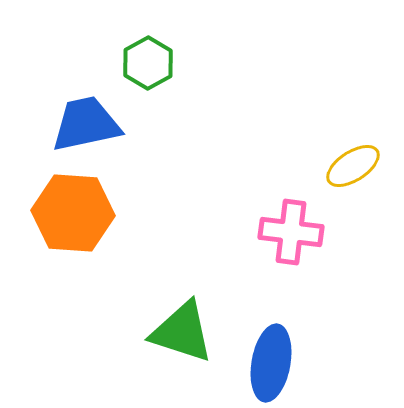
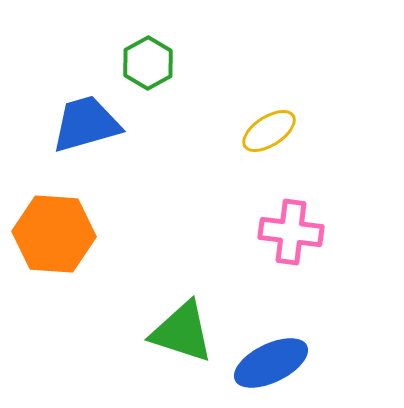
blue trapezoid: rotated 4 degrees counterclockwise
yellow ellipse: moved 84 px left, 35 px up
orange hexagon: moved 19 px left, 21 px down
blue ellipse: rotated 54 degrees clockwise
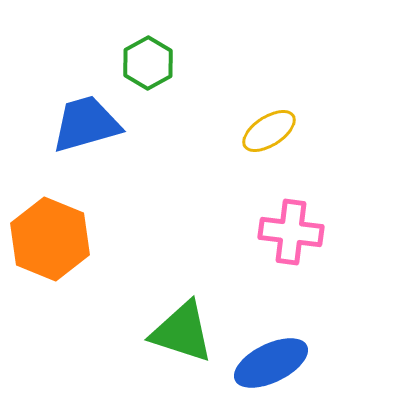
orange hexagon: moved 4 px left, 5 px down; rotated 18 degrees clockwise
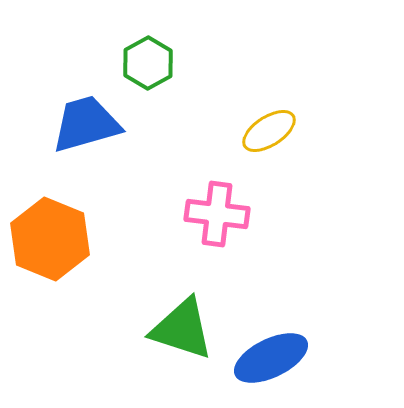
pink cross: moved 74 px left, 18 px up
green triangle: moved 3 px up
blue ellipse: moved 5 px up
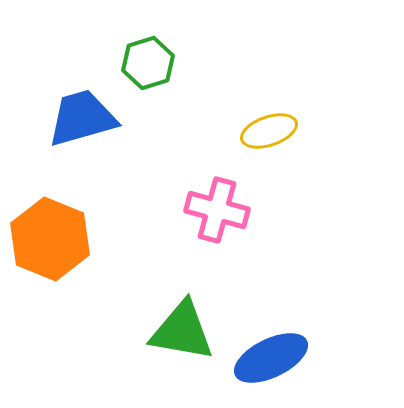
green hexagon: rotated 12 degrees clockwise
blue trapezoid: moved 4 px left, 6 px up
yellow ellipse: rotated 14 degrees clockwise
pink cross: moved 4 px up; rotated 8 degrees clockwise
green triangle: moved 2 px down; rotated 8 degrees counterclockwise
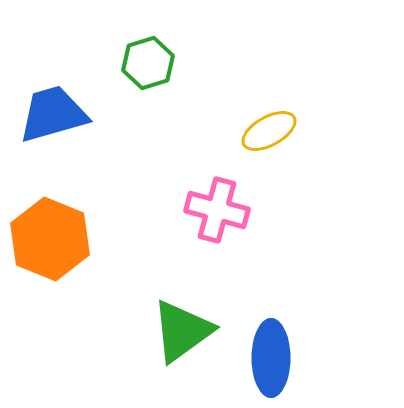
blue trapezoid: moved 29 px left, 4 px up
yellow ellipse: rotated 10 degrees counterclockwise
green triangle: rotated 46 degrees counterclockwise
blue ellipse: rotated 64 degrees counterclockwise
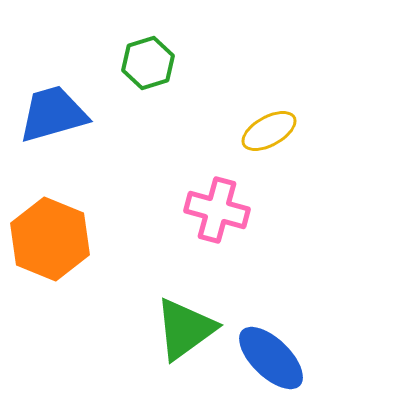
green triangle: moved 3 px right, 2 px up
blue ellipse: rotated 46 degrees counterclockwise
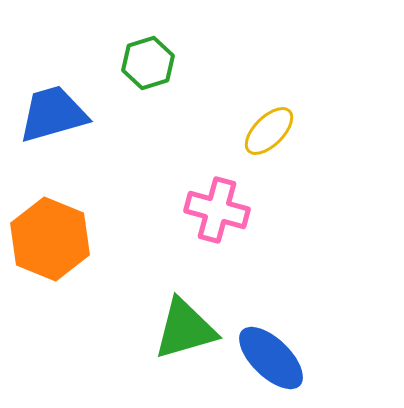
yellow ellipse: rotated 16 degrees counterclockwise
green triangle: rotated 20 degrees clockwise
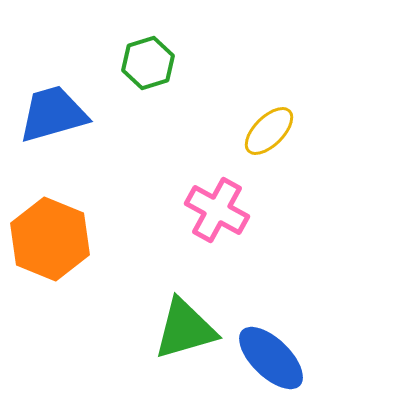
pink cross: rotated 14 degrees clockwise
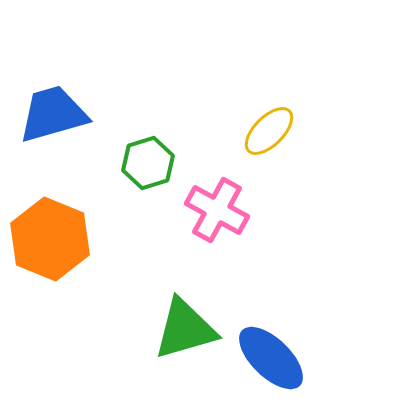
green hexagon: moved 100 px down
